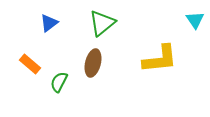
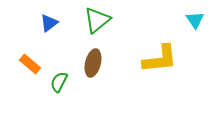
green triangle: moved 5 px left, 3 px up
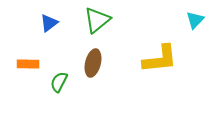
cyan triangle: rotated 18 degrees clockwise
orange rectangle: moved 2 px left; rotated 40 degrees counterclockwise
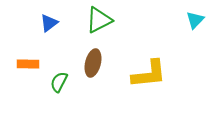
green triangle: moved 2 px right; rotated 12 degrees clockwise
yellow L-shape: moved 11 px left, 15 px down
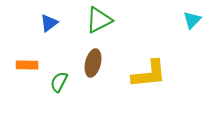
cyan triangle: moved 3 px left
orange rectangle: moved 1 px left, 1 px down
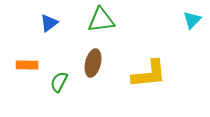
green triangle: moved 2 px right; rotated 20 degrees clockwise
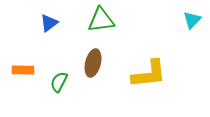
orange rectangle: moved 4 px left, 5 px down
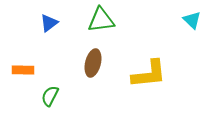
cyan triangle: rotated 30 degrees counterclockwise
green semicircle: moved 9 px left, 14 px down
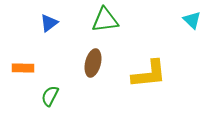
green triangle: moved 4 px right
orange rectangle: moved 2 px up
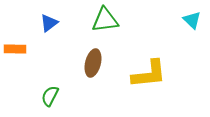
orange rectangle: moved 8 px left, 19 px up
